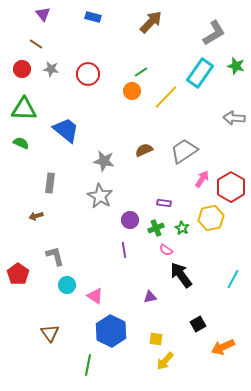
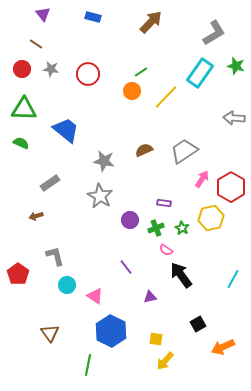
gray rectangle at (50, 183): rotated 48 degrees clockwise
purple line at (124, 250): moved 2 px right, 17 px down; rotated 28 degrees counterclockwise
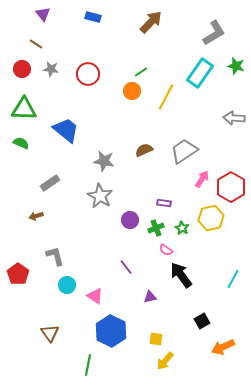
yellow line at (166, 97): rotated 16 degrees counterclockwise
black square at (198, 324): moved 4 px right, 3 px up
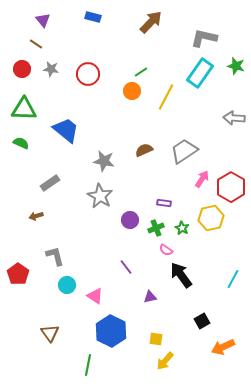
purple triangle at (43, 14): moved 6 px down
gray L-shape at (214, 33): moved 10 px left, 5 px down; rotated 136 degrees counterclockwise
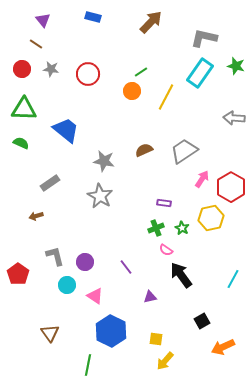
purple circle at (130, 220): moved 45 px left, 42 px down
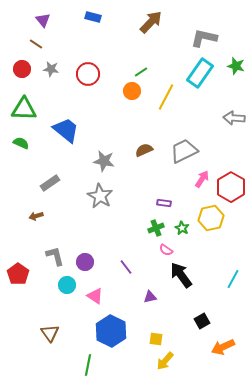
gray trapezoid at (184, 151): rotated 8 degrees clockwise
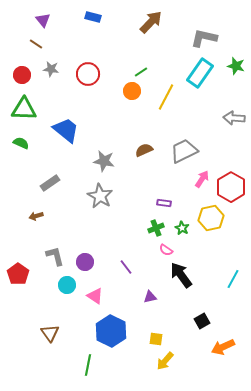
red circle at (22, 69): moved 6 px down
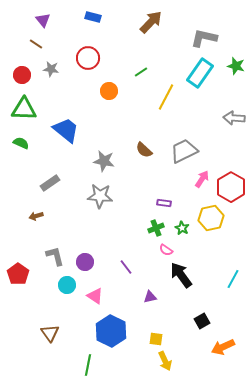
red circle at (88, 74): moved 16 px up
orange circle at (132, 91): moved 23 px left
brown semicircle at (144, 150): rotated 114 degrees counterclockwise
gray star at (100, 196): rotated 25 degrees counterclockwise
yellow arrow at (165, 361): rotated 66 degrees counterclockwise
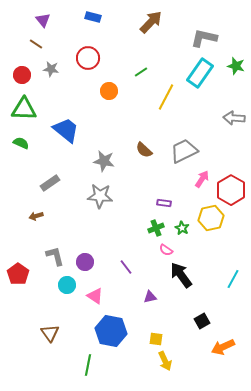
red hexagon at (231, 187): moved 3 px down
blue hexagon at (111, 331): rotated 16 degrees counterclockwise
